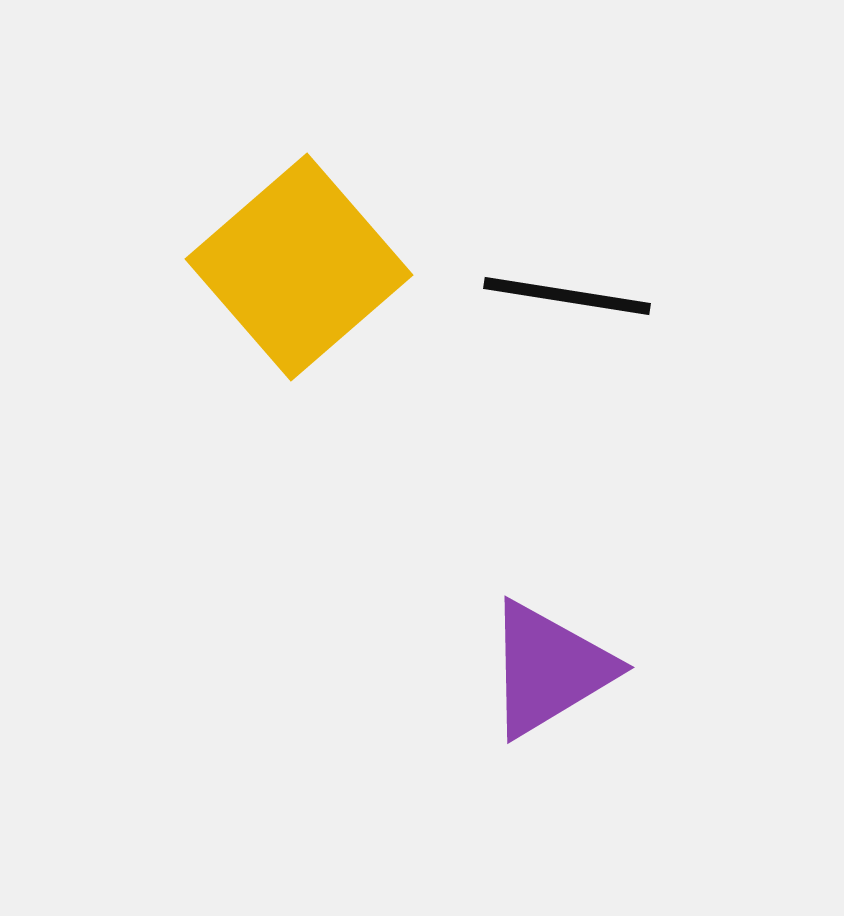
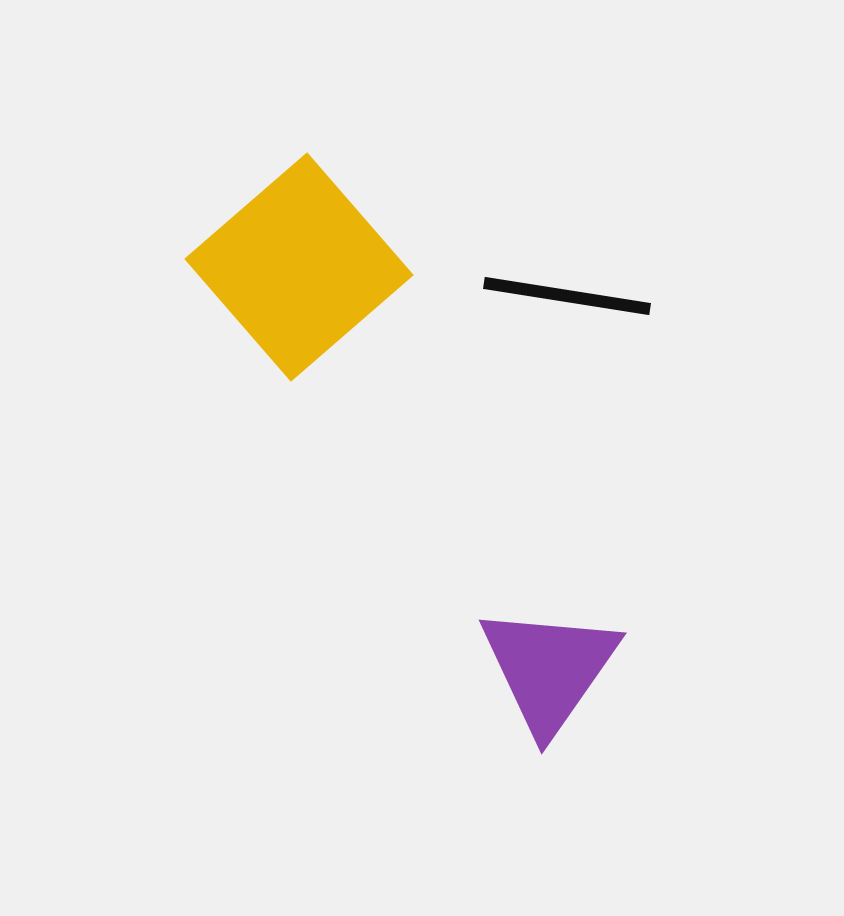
purple triangle: rotated 24 degrees counterclockwise
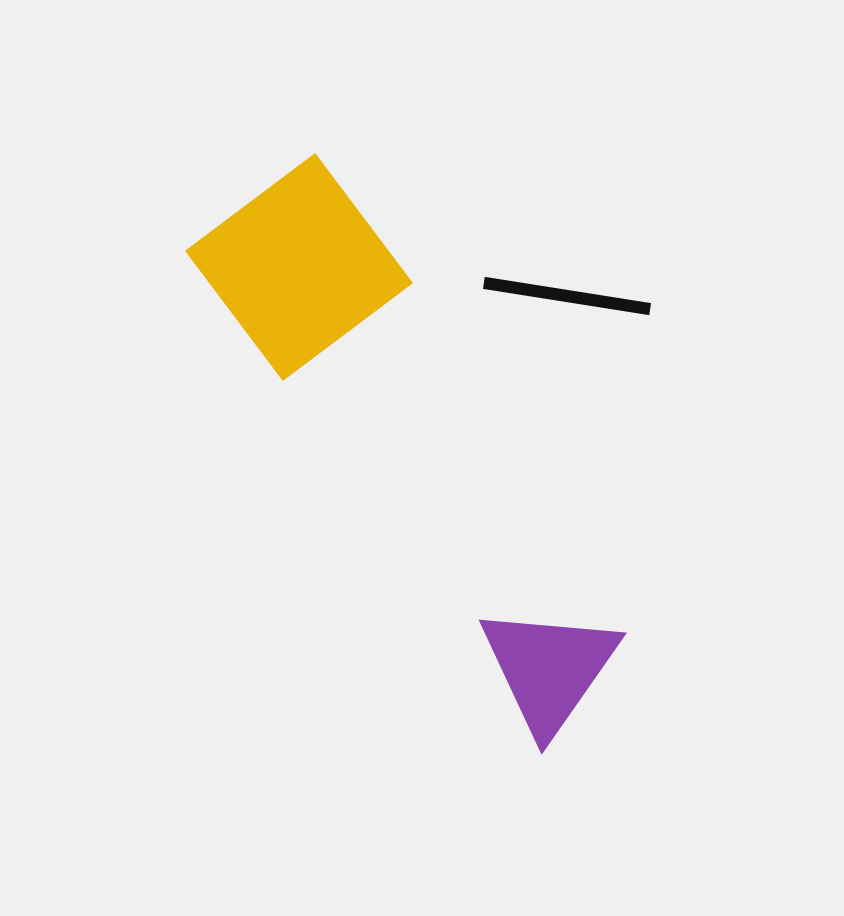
yellow square: rotated 4 degrees clockwise
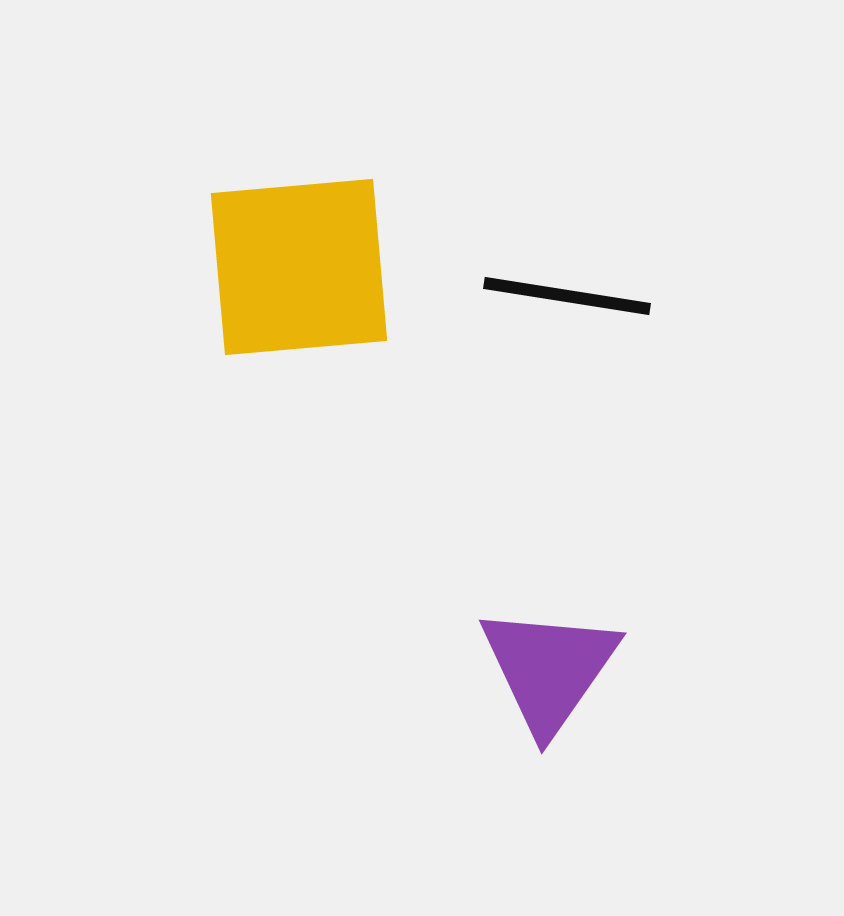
yellow square: rotated 32 degrees clockwise
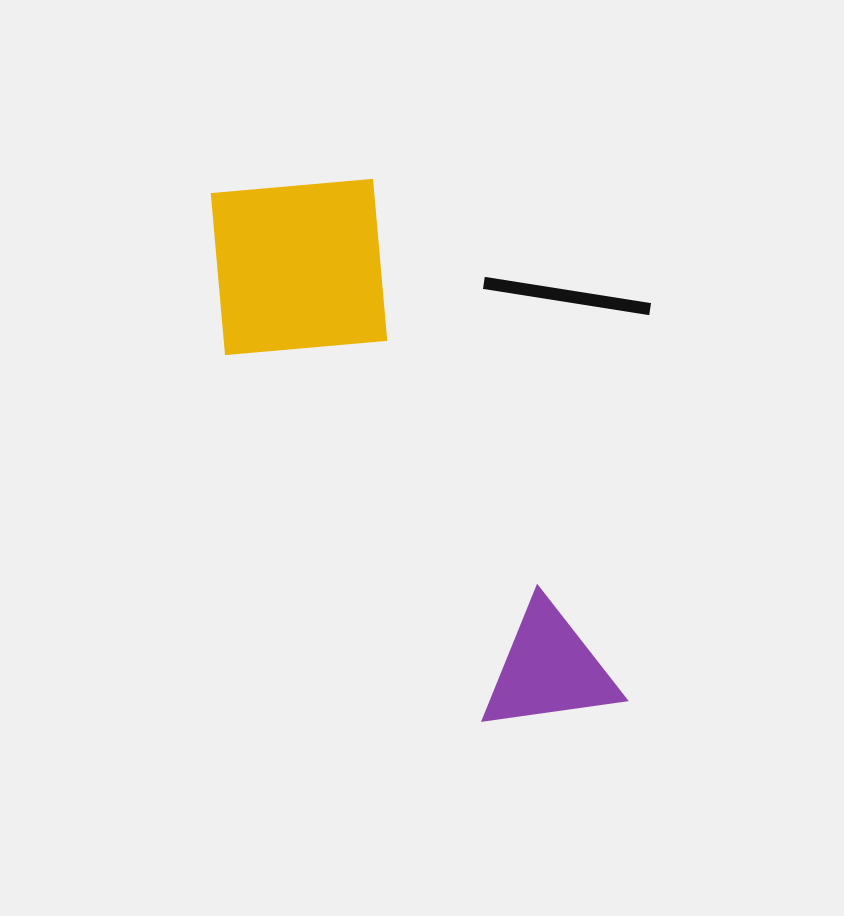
purple triangle: rotated 47 degrees clockwise
